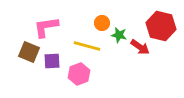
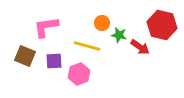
red hexagon: moved 1 px right, 1 px up
brown square: moved 4 px left, 4 px down
purple square: moved 2 px right
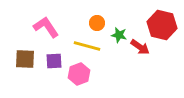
orange circle: moved 5 px left
pink L-shape: rotated 64 degrees clockwise
brown square: moved 3 px down; rotated 20 degrees counterclockwise
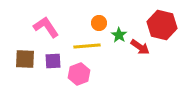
orange circle: moved 2 px right
green star: rotated 21 degrees clockwise
yellow line: rotated 20 degrees counterclockwise
purple square: moved 1 px left
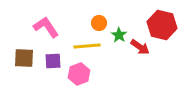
brown square: moved 1 px left, 1 px up
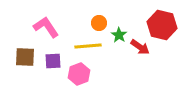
yellow line: moved 1 px right
brown square: moved 1 px right, 1 px up
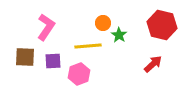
orange circle: moved 4 px right
pink L-shape: rotated 68 degrees clockwise
red arrow: moved 13 px right, 17 px down; rotated 78 degrees counterclockwise
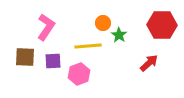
red hexagon: rotated 12 degrees counterclockwise
red arrow: moved 4 px left, 1 px up
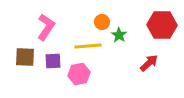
orange circle: moved 1 px left, 1 px up
pink hexagon: rotated 10 degrees clockwise
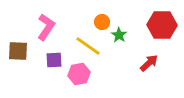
yellow line: rotated 40 degrees clockwise
brown square: moved 7 px left, 6 px up
purple square: moved 1 px right, 1 px up
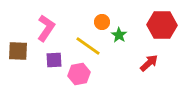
pink L-shape: moved 1 px down
